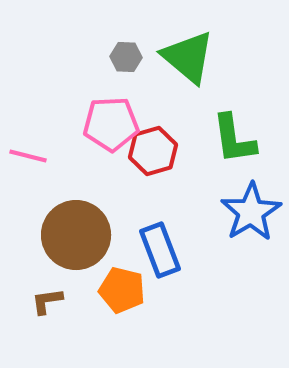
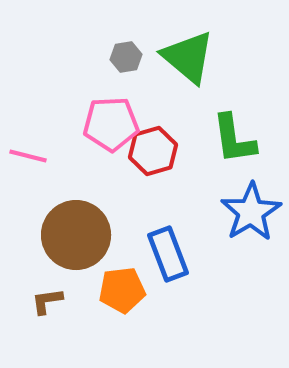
gray hexagon: rotated 12 degrees counterclockwise
blue rectangle: moved 8 px right, 4 px down
orange pentagon: rotated 21 degrees counterclockwise
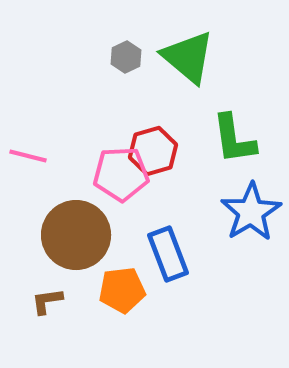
gray hexagon: rotated 16 degrees counterclockwise
pink pentagon: moved 10 px right, 50 px down
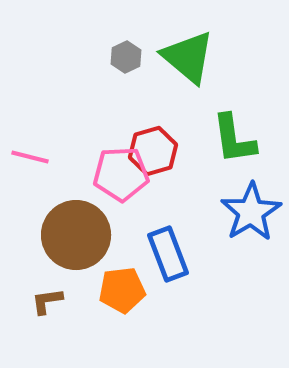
pink line: moved 2 px right, 1 px down
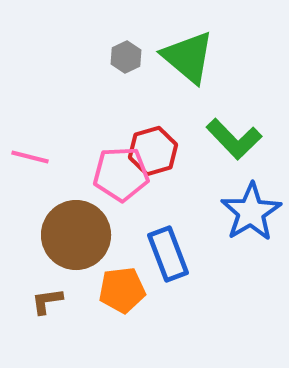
green L-shape: rotated 36 degrees counterclockwise
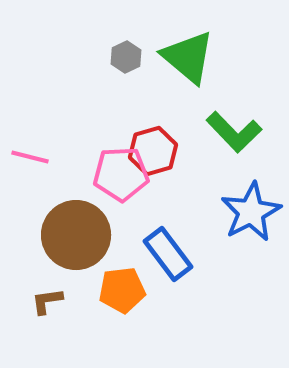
green L-shape: moved 7 px up
blue star: rotated 4 degrees clockwise
blue rectangle: rotated 16 degrees counterclockwise
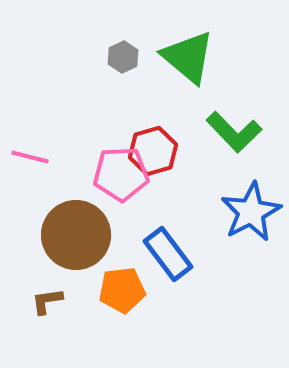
gray hexagon: moved 3 px left
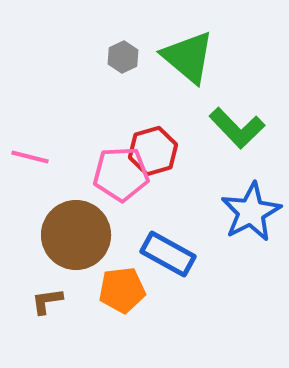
green L-shape: moved 3 px right, 4 px up
blue rectangle: rotated 24 degrees counterclockwise
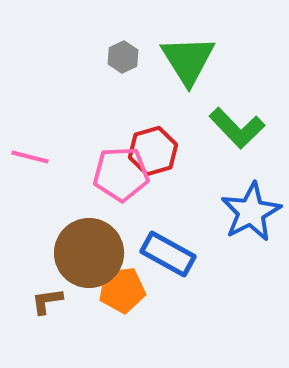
green triangle: moved 3 px down; rotated 18 degrees clockwise
brown circle: moved 13 px right, 18 px down
